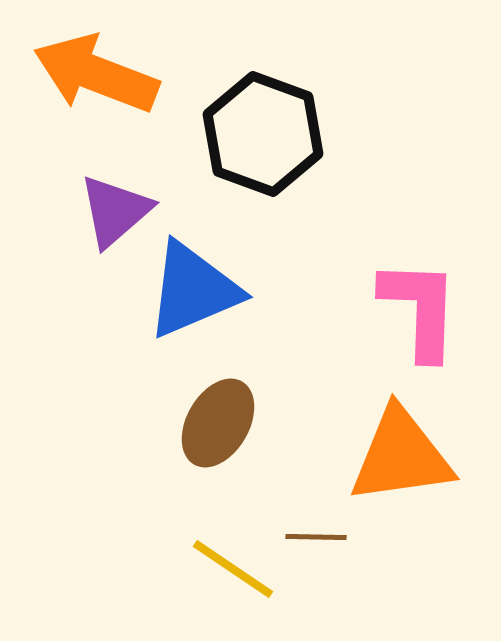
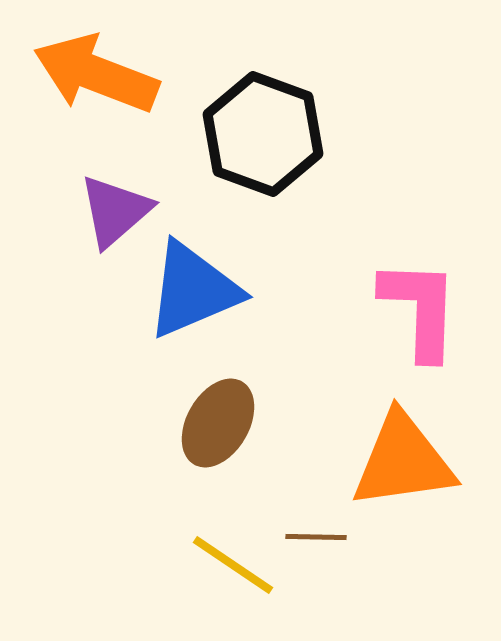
orange triangle: moved 2 px right, 5 px down
yellow line: moved 4 px up
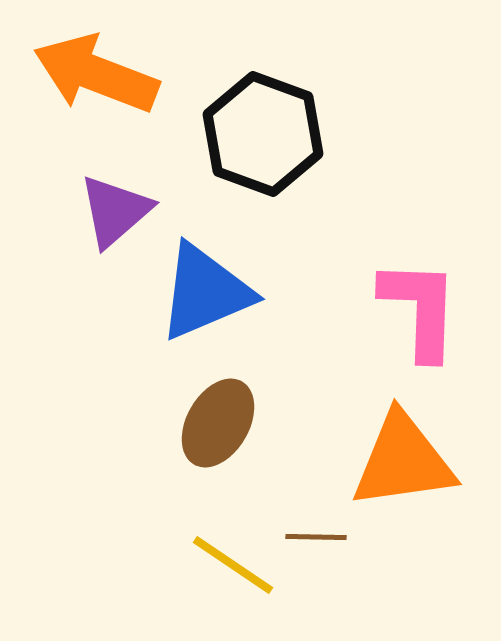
blue triangle: moved 12 px right, 2 px down
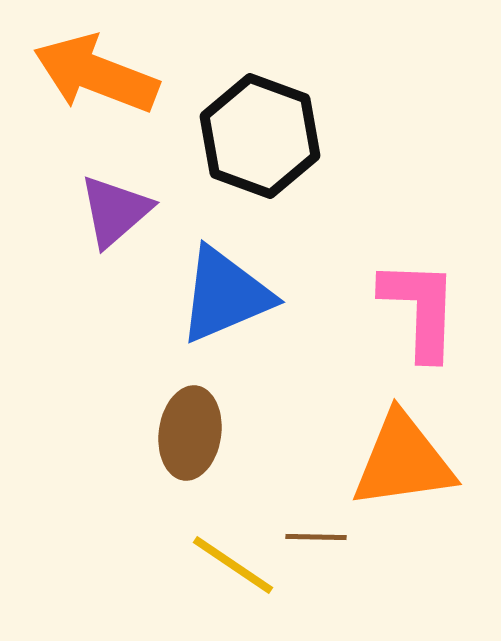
black hexagon: moved 3 px left, 2 px down
blue triangle: moved 20 px right, 3 px down
brown ellipse: moved 28 px left, 10 px down; rotated 22 degrees counterclockwise
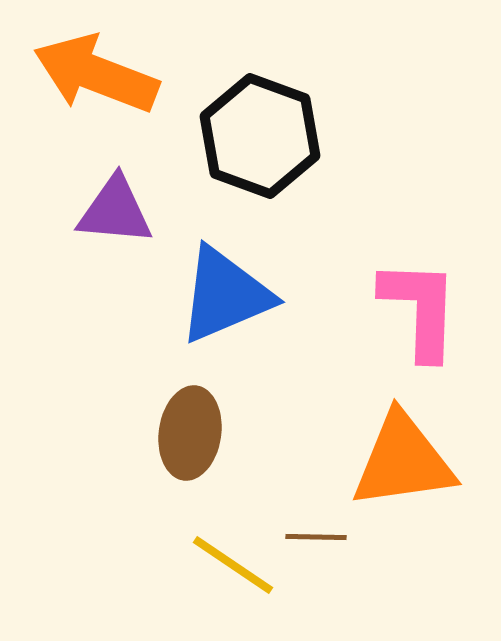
purple triangle: rotated 46 degrees clockwise
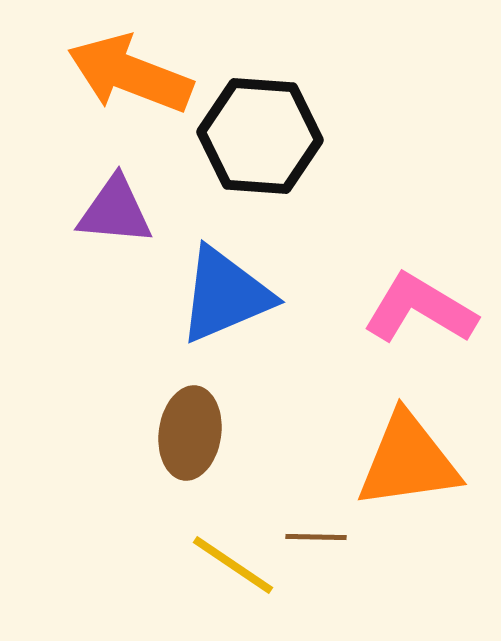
orange arrow: moved 34 px right
black hexagon: rotated 16 degrees counterclockwise
pink L-shape: rotated 61 degrees counterclockwise
orange triangle: moved 5 px right
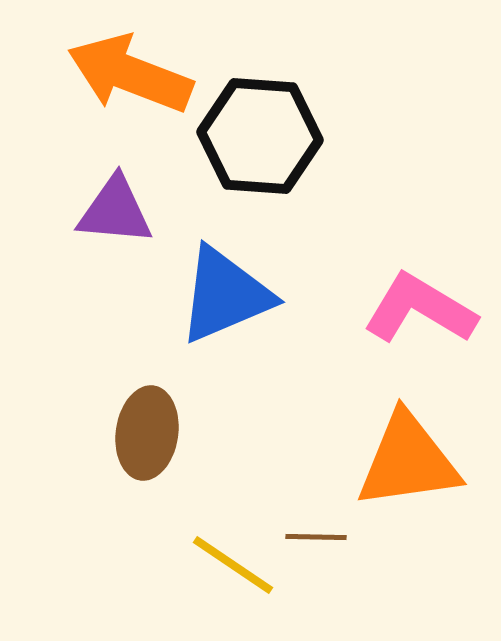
brown ellipse: moved 43 px left
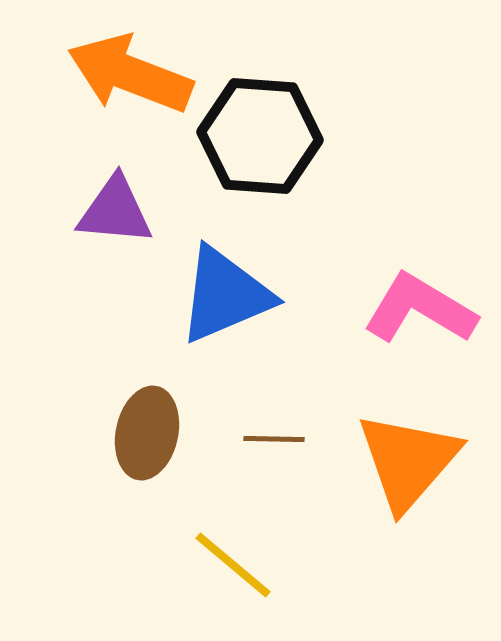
brown ellipse: rotated 4 degrees clockwise
orange triangle: rotated 41 degrees counterclockwise
brown line: moved 42 px left, 98 px up
yellow line: rotated 6 degrees clockwise
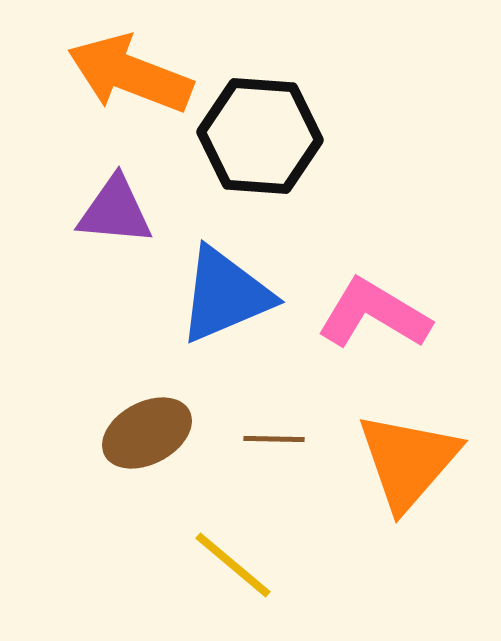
pink L-shape: moved 46 px left, 5 px down
brown ellipse: rotated 50 degrees clockwise
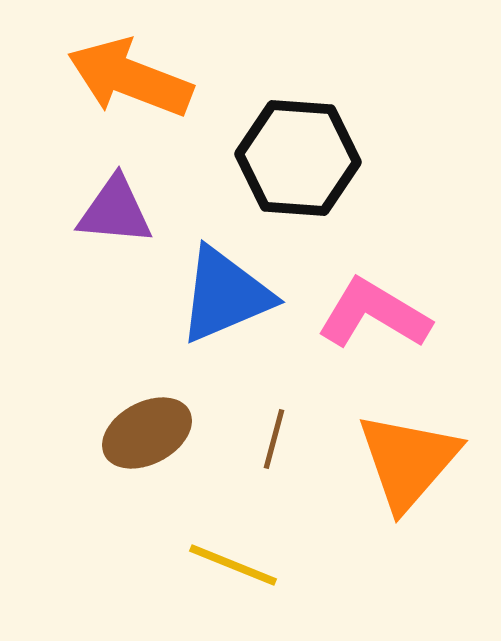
orange arrow: moved 4 px down
black hexagon: moved 38 px right, 22 px down
brown line: rotated 76 degrees counterclockwise
yellow line: rotated 18 degrees counterclockwise
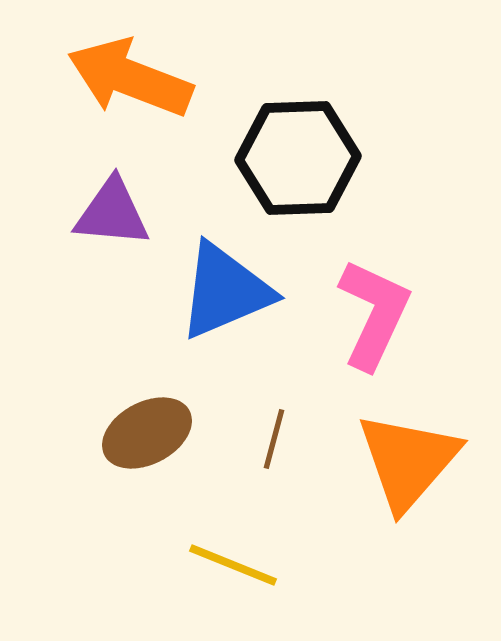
black hexagon: rotated 6 degrees counterclockwise
purple triangle: moved 3 px left, 2 px down
blue triangle: moved 4 px up
pink L-shape: rotated 84 degrees clockwise
